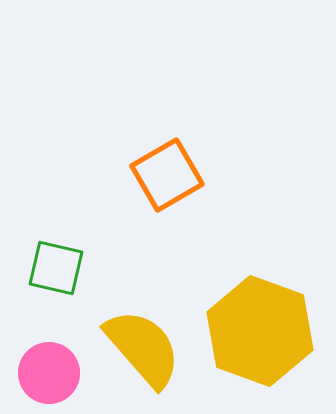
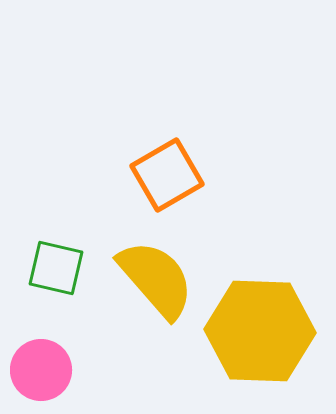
yellow hexagon: rotated 18 degrees counterclockwise
yellow semicircle: moved 13 px right, 69 px up
pink circle: moved 8 px left, 3 px up
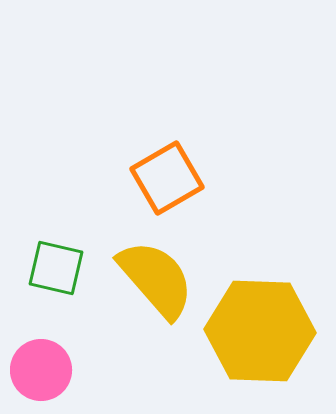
orange square: moved 3 px down
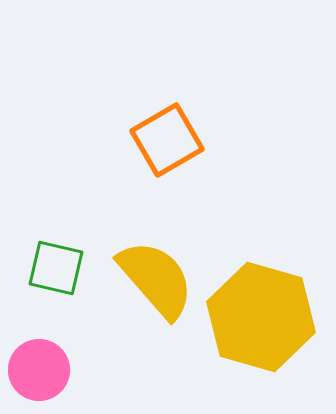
orange square: moved 38 px up
yellow hexagon: moved 1 px right, 14 px up; rotated 14 degrees clockwise
pink circle: moved 2 px left
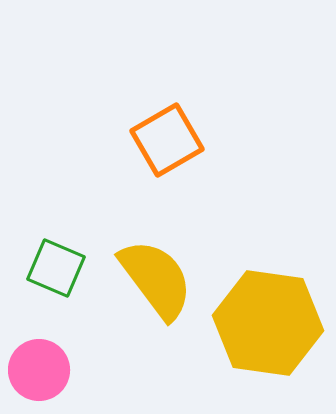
green square: rotated 10 degrees clockwise
yellow semicircle: rotated 4 degrees clockwise
yellow hexagon: moved 7 px right, 6 px down; rotated 8 degrees counterclockwise
